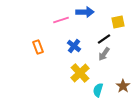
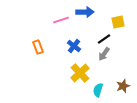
brown star: rotated 16 degrees clockwise
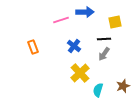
yellow square: moved 3 px left
black line: rotated 32 degrees clockwise
orange rectangle: moved 5 px left
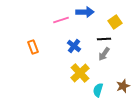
yellow square: rotated 24 degrees counterclockwise
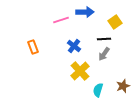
yellow cross: moved 2 px up
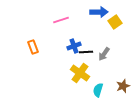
blue arrow: moved 14 px right
black line: moved 18 px left, 13 px down
blue cross: rotated 32 degrees clockwise
yellow cross: moved 2 px down; rotated 12 degrees counterclockwise
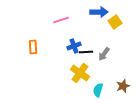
orange rectangle: rotated 16 degrees clockwise
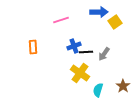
brown star: rotated 16 degrees counterclockwise
